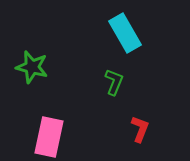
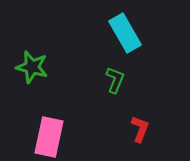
green L-shape: moved 1 px right, 2 px up
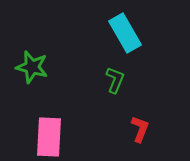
pink rectangle: rotated 9 degrees counterclockwise
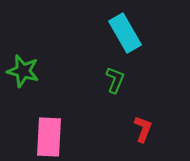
green star: moved 9 px left, 4 px down
red L-shape: moved 3 px right
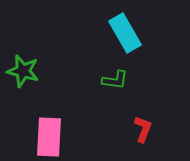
green L-shape: rotated 76 degrees clockwise
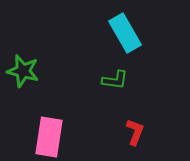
red L-shape: moved 8 px left, 3 px down
pink rectangle: rotated 6 degrees clockwise
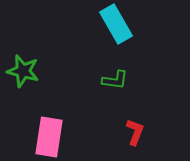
cyan rectangle: moved 9 px left, 9 px up
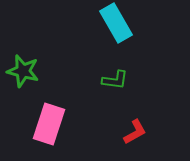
cyan rectangle: moved 1 px up
red L-shape: rotated 40 degrees clockwise
pink rectangle: moved 13 px up; rotated 9 degrees clockwise
